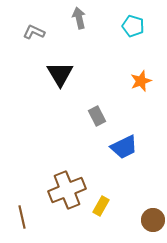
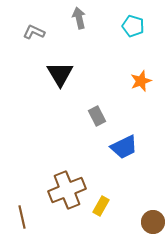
brown circle: moved 2 px down
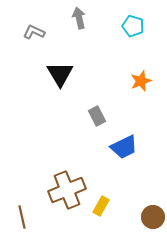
brown circle: moved 5 px up
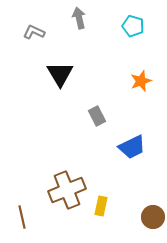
blue trapezoid: moved 8 px right
yellow rectangle: rotated 18 degrees counterclockwise
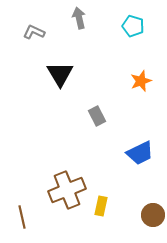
blue trapezoid: moved 8 px right, 6 px down
brown circle: moved 2 px up
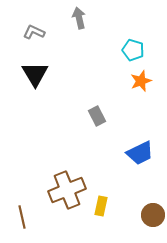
cyan pentagon: moved 24 px down
black triangle: moved 25 px left
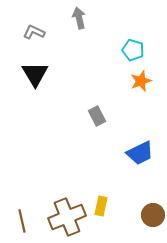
brown cross: moved 27 px down
brown line: moved 4 px down
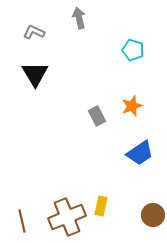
orange star: moved 9 px left, 25 px down
blue trapezoid: rotated 8 degrees counterclockwise
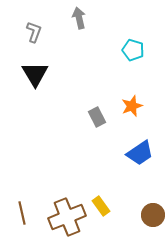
gray L-shape: rotated 85 degrees clockwise
gray rectangle: moved 1 px down
yellow rectangle: rotated 48 degrees counterclockwise
brown line: moved 8 px up
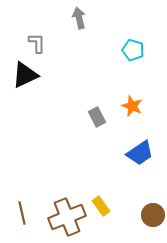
gray L-shape: moved 3 px right, 11 px down; rotated 20 degrees counterclockwise
black triangle: moved 10 px left, 1 px down; rotated 36 degrees clockwise
orange star: rotated 30 degrees counterclockwise
